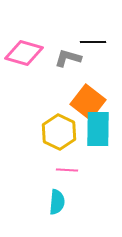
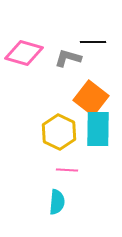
orange square: moved 3 px right, 4 px up
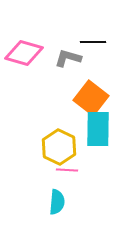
yellow hexagon: moved 15 px down
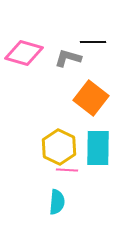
cyan rectangle: moved 19 px down
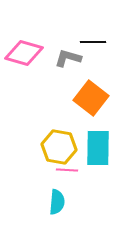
yellow hexagon: rotated 16 degrees counterclockwise
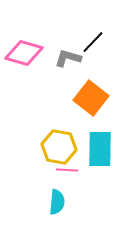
black line: rotated 45 degrees counterclockwise
cyan rectangle: moved 2 px right, 1 px down
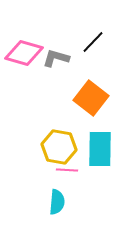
gray L-shape: moved 12 px left
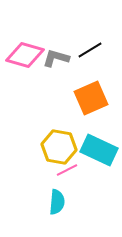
black line: moved 3 px left, 8 px down; rotated 15 degrees clockwise
pink diamond: moved 1 px right, 2 px down
orange square: rotated 28 degrees clockwise
cyan rectangle: moved 1 px left, 1 px down; rotated 66 degrees counterclockwise
pink line: rotated 30 degrees counterclockwise
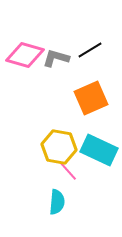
pink line: moved 1 px right, 1 px down; rotated 75 degrees clockwise
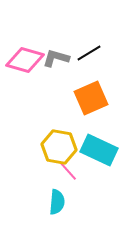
black line: moved 1 px left, 3 px down
pink diamond: moved 5 px down
